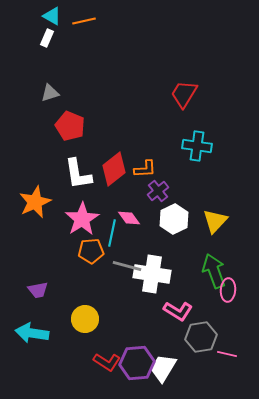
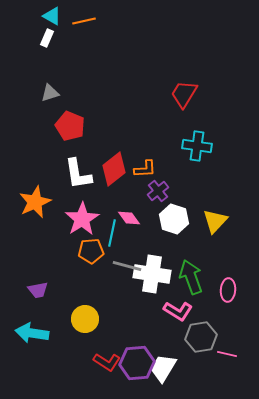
white hexagon: rotated 16 degrees counterclockwise
green arrow: moved 23 px left, 6 px down
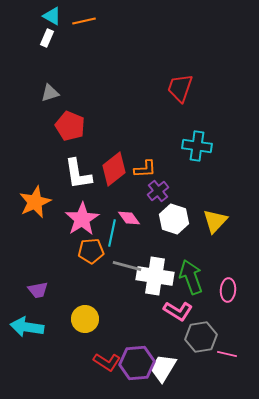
red trapezoid: moved 4 px left, 6 px up; rotated 12 degrees counterclockwise
white cross: moved 3 px right, 2 px down
cyan arrow: moved 5 px left, 6 px up
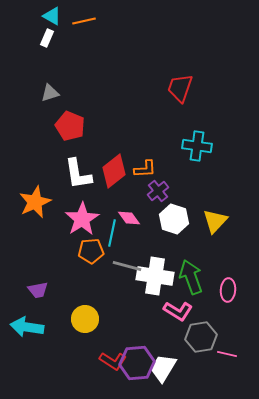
red diamond: moved 2 px down
red L-shape: moved 6 px right, 1 px up
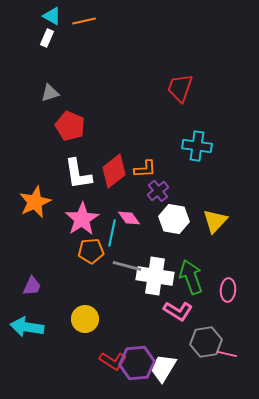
white hexagon: rotated 8 degrees counterclockwise
purple trapezoid: moved 6 px left, 4 px up; rotated 55 degrees counterclockwise
gray hexagon: moved 5 px right, 5 px down
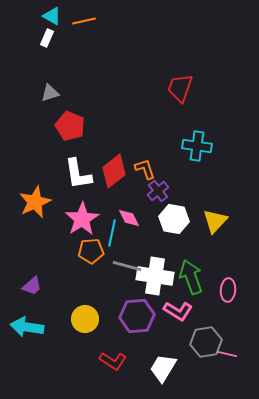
orange L-shape: rotated 105 degrees counterclockwise
pink diamond: rotated 10 degrees clockwise
purple trapezoid: rotated 25 degrees clockwise
purple hexagon: moved 47 px up
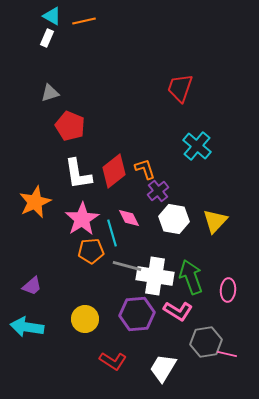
cyan cross: rotated 32 degrees clockwise
cyan line: rotated 28 degrees counterclockwise
purple hexagon: moved 2 px up
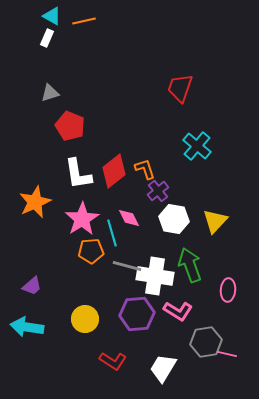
green arrow: moved 1 px left, 12 px up
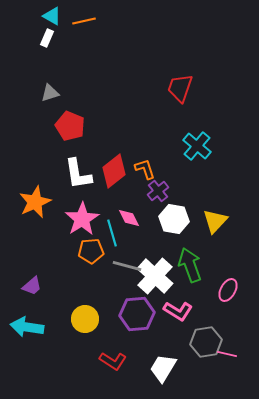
white cross: rotated 33 degrees clockwise
pink ellipse: rotated 25 degrees clockwise
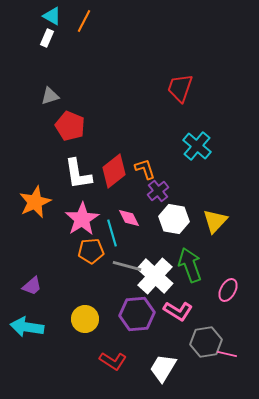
orange line: rotated 50 degrees counterclockwise
gray triangle: moved 3 px down
